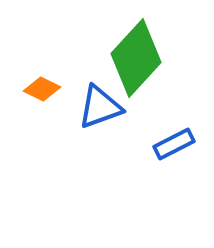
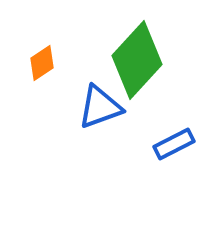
green diamond: moved 1 px right, 2 px down
orange diamond: moved 26 px up; rotated 60 degrees counterclockwise
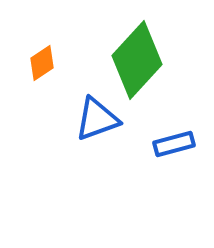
blue triangle: moved 3 px left, 12 px down
blue rectangle: rotated 12 degrees clockwise
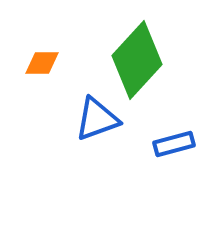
orange diamond: rotated 33 degrees clockwise
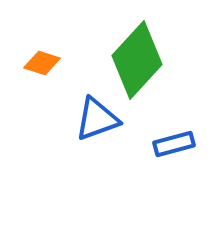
orange diamond: rotated 18 degrees clockwise
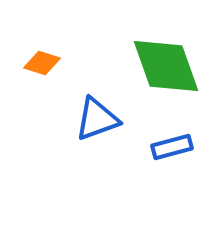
green diamond: moved 29 px right, 6 px down; rotated 62 degrees counterclockwise
blue rectangle: moved 2 px left, 3 px down
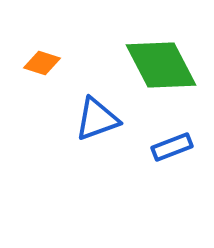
green diamond: moved 5 px left, 1 px up; rotated 8 degrees counterclockwise
blue rectangle: rotated 6 degrees counterclockwise
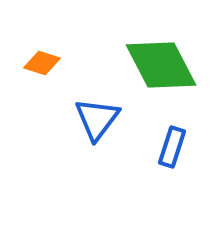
blue triangle: rotated 33 degrees counterclockwise
blue rectangle: rotated 51 degrees counterclockwise
